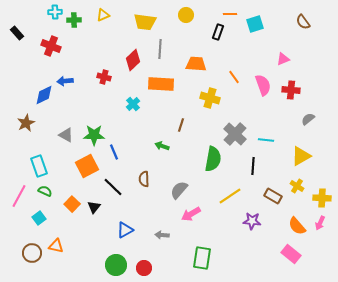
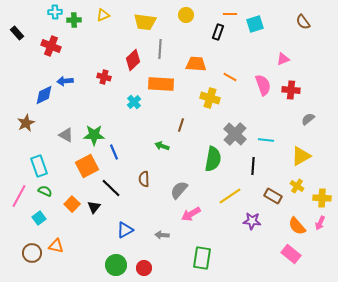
orange line at (234, 77): moved 4 px left; rotated 24 degrees counterclockwise
cyan cross at (133, 104): moved 1 px right, 2 px up
black line at (113, 187): moved 2 px left, 1 px down
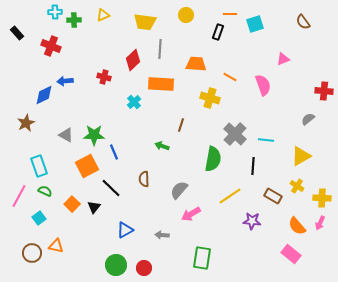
red cross at (291, 90): moved 33 px right, 1 px down
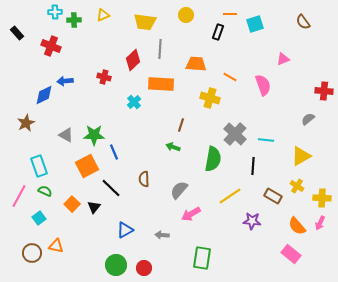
green arrow at (162, 146): moved 11 px right, 1 px down
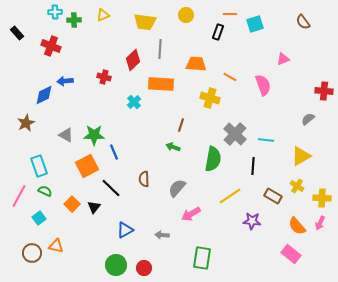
gray semicircle at (179, 190): moved 2 px left, 2 px up
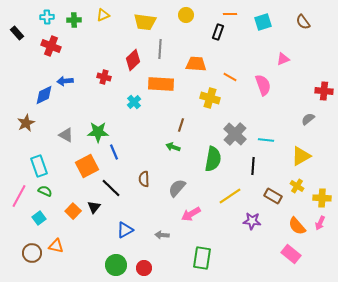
cyan cross at (55, 12): moved 8 px left, 5 px down
cyan square at (255, 24): moved 8 px right, 2 px up
green star at (94, 135): moved 4 px right, 3 px up
orange square at (72, 204): moved 1 px right, 7 px down
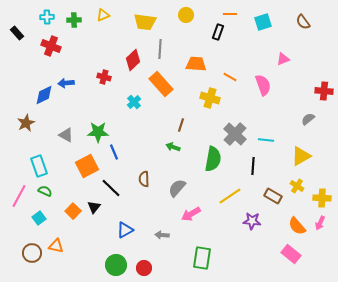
blue arrow at (65, 81): moved 1 px right, 2 px down
orange rectangle at (161, 84): rotated 45 degrees clockwise
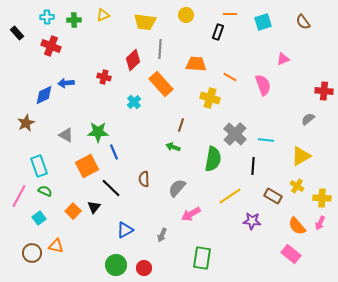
gray arrow at (162, 235): rotated 72 degrees counterclockwise
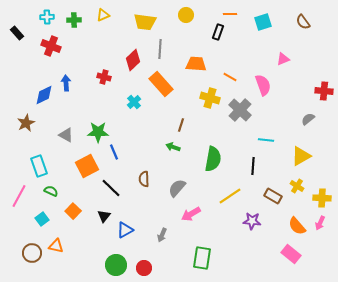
blue arrow at (66, 83): rotated 91 degrees clockwise
gray cross at (235, 134): moved 5 px right, 24 px up
green semicircle at (45, 191): moved 6 px right
black triangle at (94, 207): moved 10 px right, 9 px down
cyan square at (39, 218): moved 3 px right, 1 px down
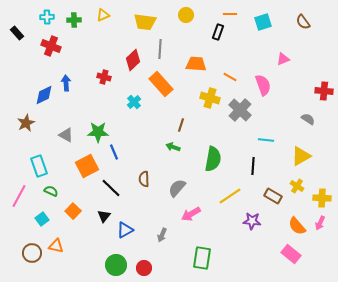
gray semicircle at (308, 119): rotated 72 degrees clockwise
